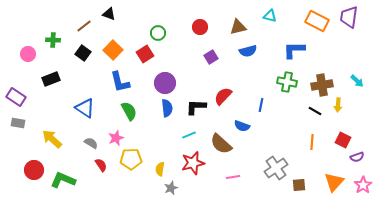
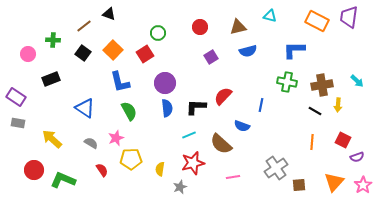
red semicircle at (101, 165): moved 1 px right, 5 px down
gray star at (171, 188): moved 9 px right, 1 px up
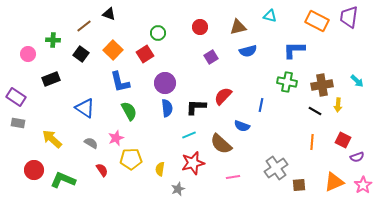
black square at (83, 53): moved 2 px left, 1 px down
orange triangle at (334, 182): rotated 25 degrees clockwise
gray star at (180, 187): moved 2 px left, 2 px down
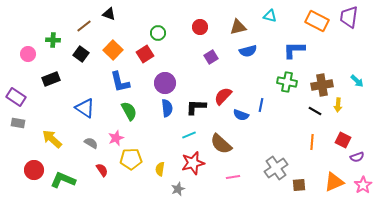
blue semicircle at (242, 126): moved 1 px left, 11 px up
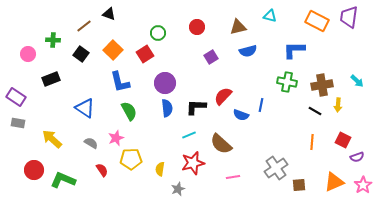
red circle at (200, 27): moved 3 px left
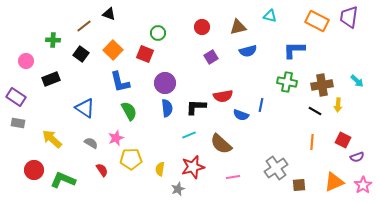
red circle at (197, 27): moved 5 px right
pink circle at (28, 54): moved 2 px left, 7 px down
red square at (145, 54): rotated 36 degrees counterclockwise
red semicircle at (223, 96): rotated 144 degrees counterclockwise
red star at (193, 163): moved 4 px down
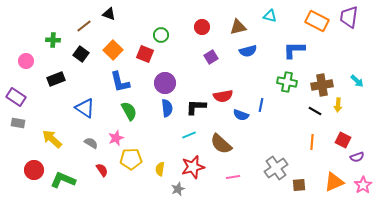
green circle at (158, 33): moved 3 px right, 2 px down
black rectangle at (51, 79): moved 5 px right
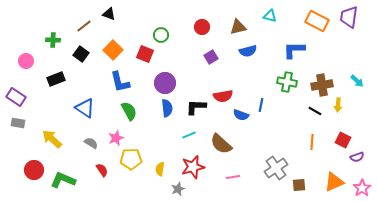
pink star at (363, 185): moved 1 px left, 3 px down
